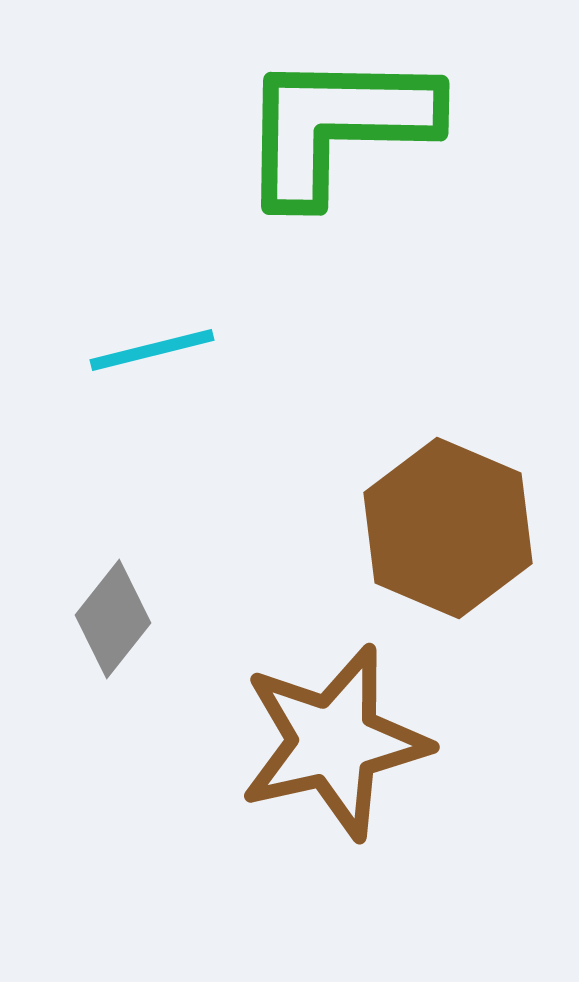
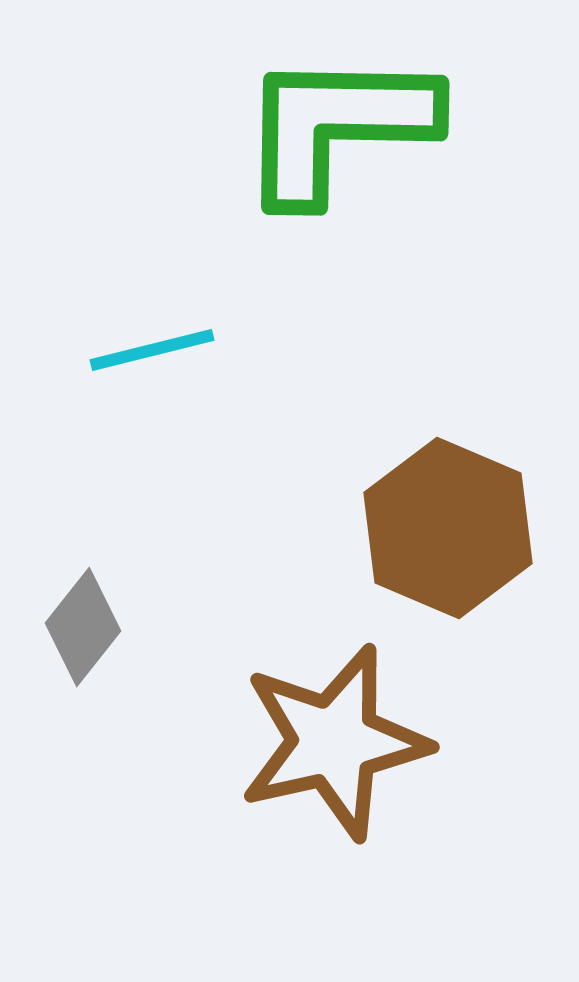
gray diamond: moved 30 px left, 8 px down
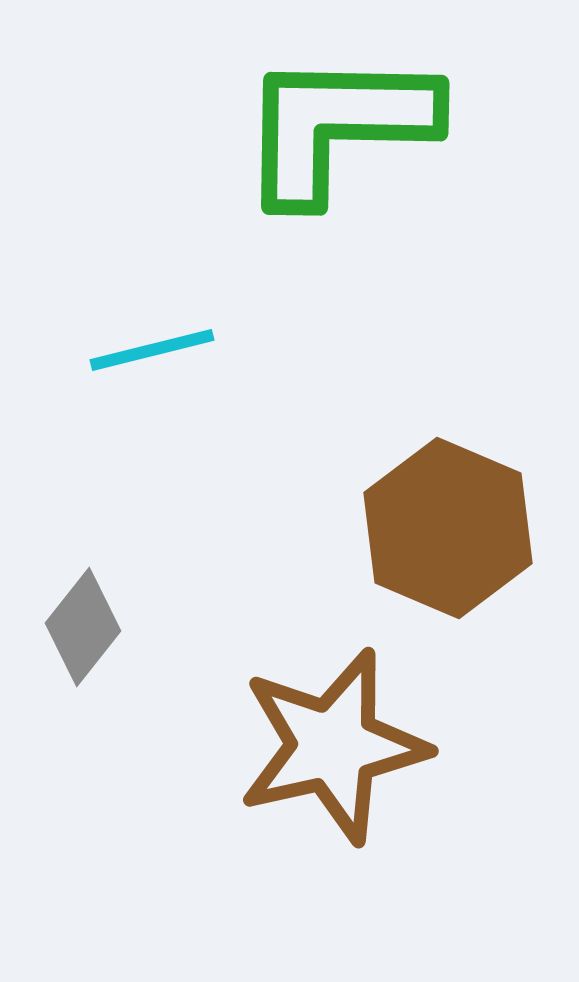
brown star: moved 1 px left, 4 px down
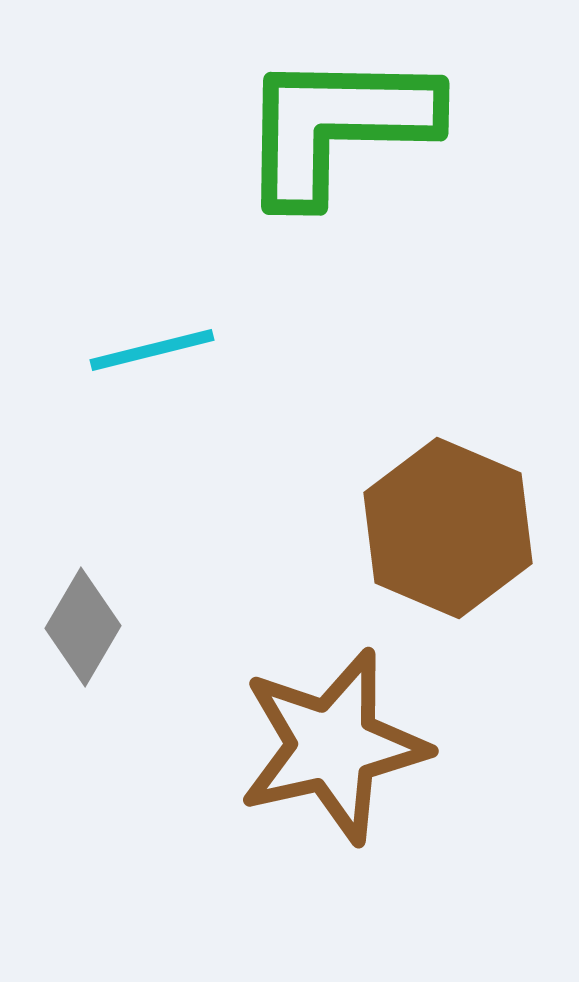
gray diamond: rotated 8 degrees counterclockwise
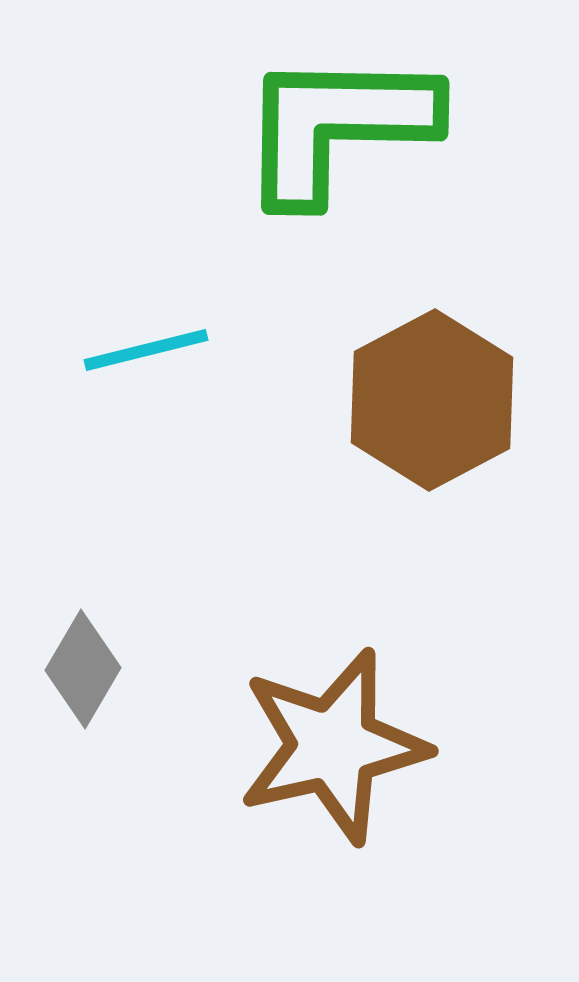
cyan line: moved 6 px left
brown hexagon: moved 16 px left, 128 px up; rotated 9 degrees clockwise
gray diamond: moved 42 px down
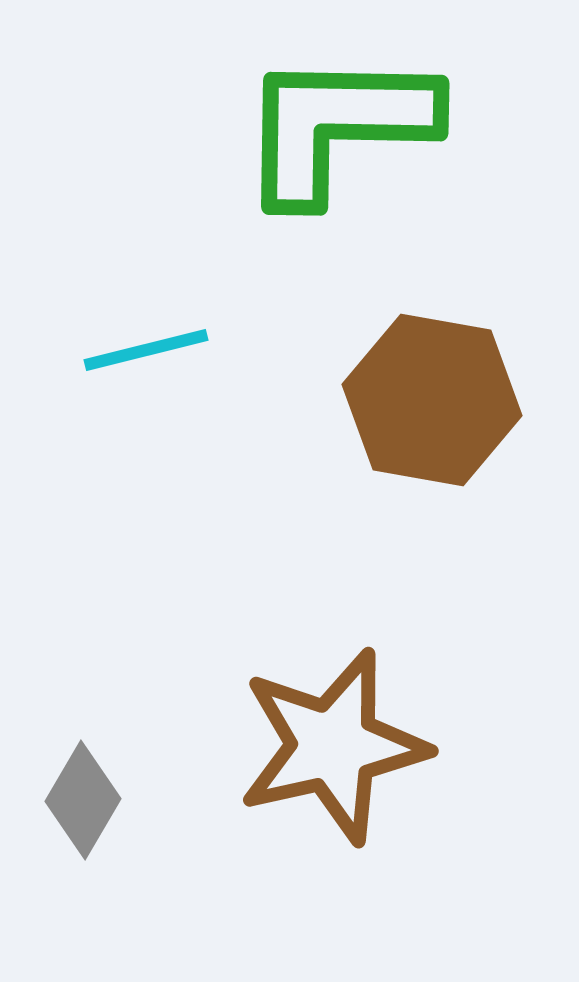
brown hexagon: rotated 22 degrees counterclockwise
gray diamond: moved 131 px down
